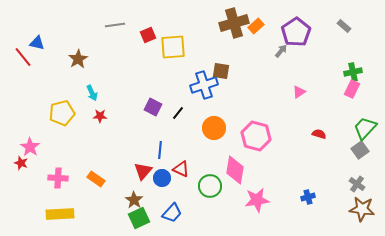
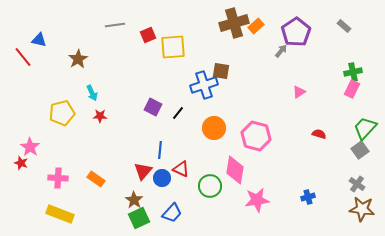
blue triangle at (37, 43): moved 2 px right, 3 px up
yellow rectangle at (60, 214): rotated 24 degrees clockwise
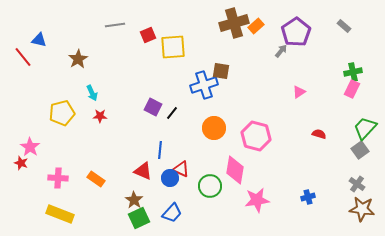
black line at (178, 113): moved 6 px left
red triangle at (143, 171): rotated 48 degrees counterclockwise
blue circle at (162, 178): moved 8 px right
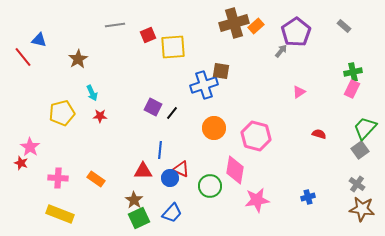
red triangle at (143, 171): rotated 24 degrees counterclockwise
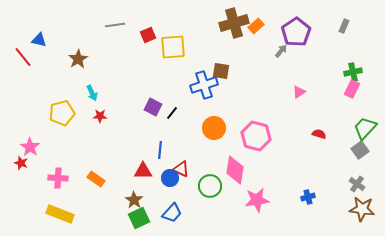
gray rectangle at (344, 26): rotated 72 degrees clockwise
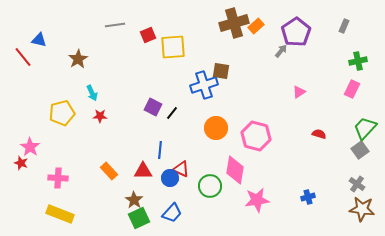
green cross at (353, 72): moved 5 px right, 11 px up
orange circle at (214, 128): moved 2 px right
orange rectangle at (96, 179): moved 13 px right, 8 px up; rotated 12 degrees clockwise
